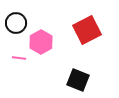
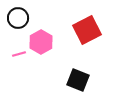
black circle: moved 2 px right, 5 px up
pink line: moved 4 px up; rotated 24 degrees counterclockwise
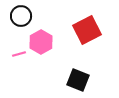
black circle: moved 3 px right, 2 px up
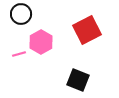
black circle: moved 2 px up
